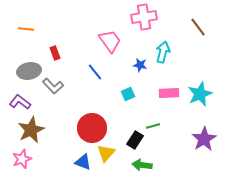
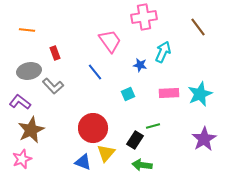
orange line: moved 1 px right, 1 px down
cyan arrow: rotated 10 degrees clockwise
red circle: moved 1 px right
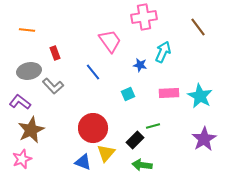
blue line: moved 2 px left
cyan star: moved 2 px down; rotated 20 degrees counterclockwise
black rectangle: rotated 12 degrees clockwise
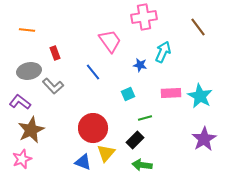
pink rectangle: moved 2 px right
green line: moved 8 px left, 8 px up
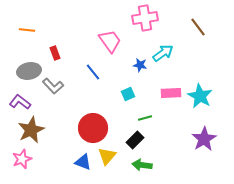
pink cross: moved 1 px right, 1 px down
cyan arrow: moved 1 px down; rotated 30 degrees clockwise
yellow triangle: moved 1 px right, 3 px down
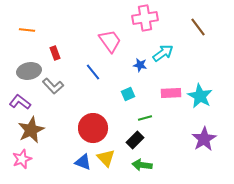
yellow triangle: moved 1 px left, 2 px down; rotated 24 degrees counterclockwise
